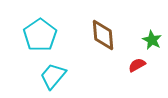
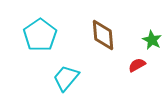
cyan trapezoid: moved 13 px right, 2 px down
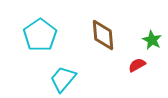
cyan trapezoid: moved 3 px left, 1 px down
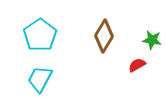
brown diamond: moved 1 px right, 1 px down; rotated 36 degrees clockwise
green star: rotated 18 degrees counterclockwise
cyan trapezoid: moved 23 px left; rotated 12 degrees counterclockwise
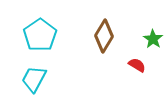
green star: moved 1 px right, 1 px up; rotated 24 degrees clockwise
red semicircle: rotated 60 degrees clockwise
cyan trapezoid: moved 6 px left
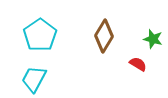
green star: rotated 18 degrees counterclockwise
red semicircle: moved 1 px right, 1 px up
